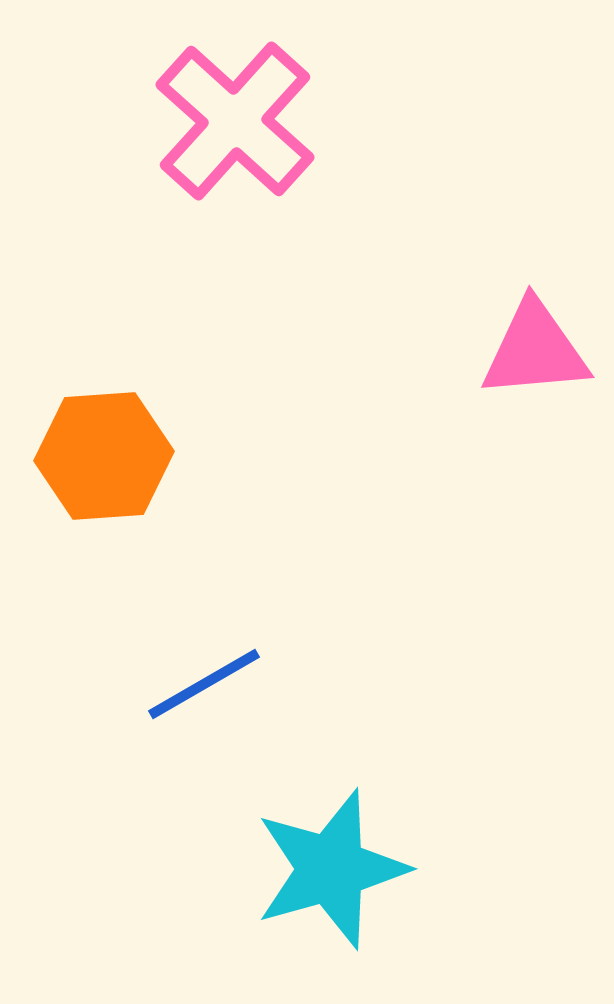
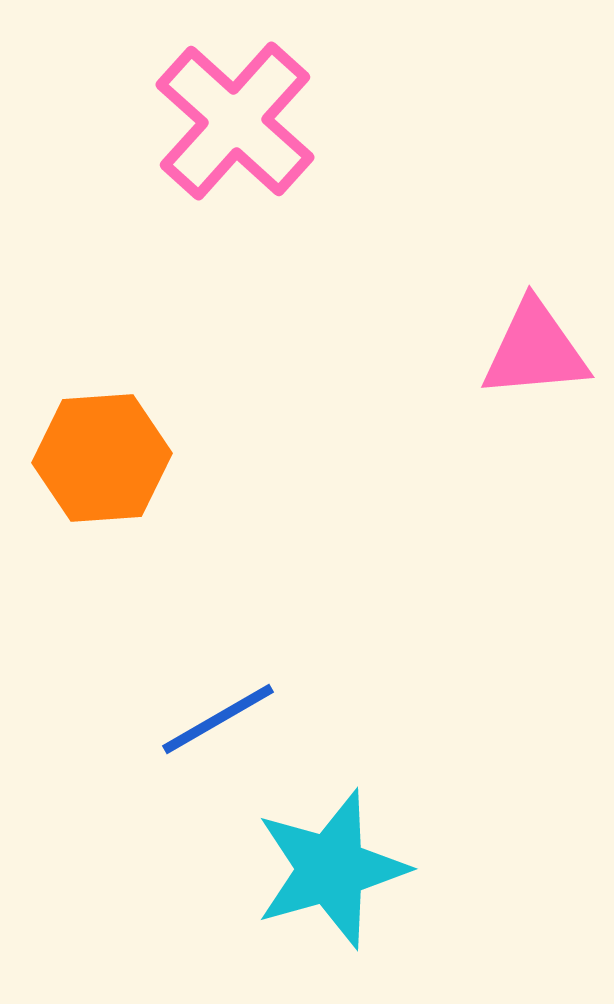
orange hexagon: moved 2 px left, 2 px down
blue line: moved 14 px right, 35 px down
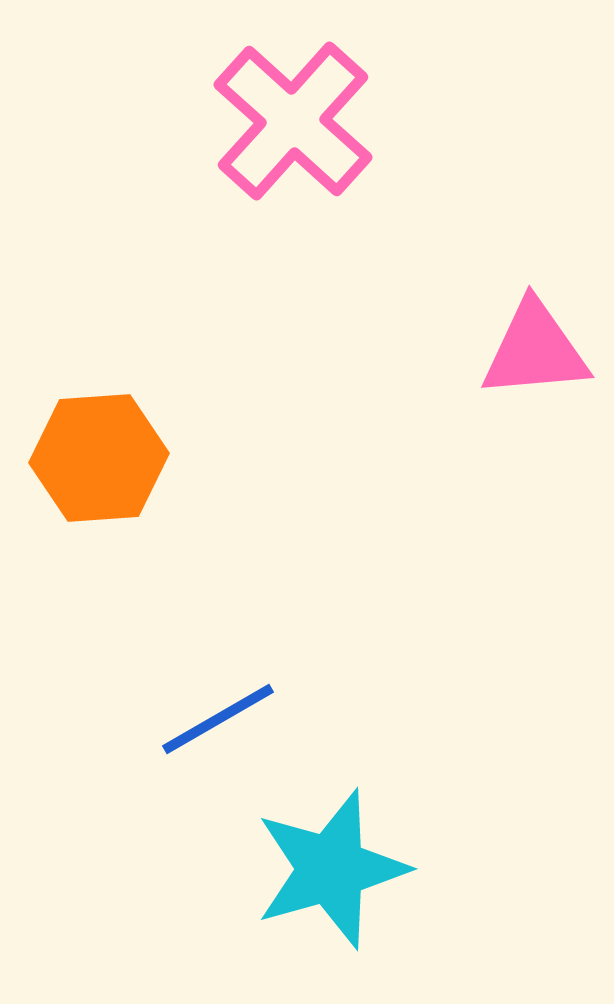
pink cross: moved 58 px right
orange hexagon: moved 3 px left
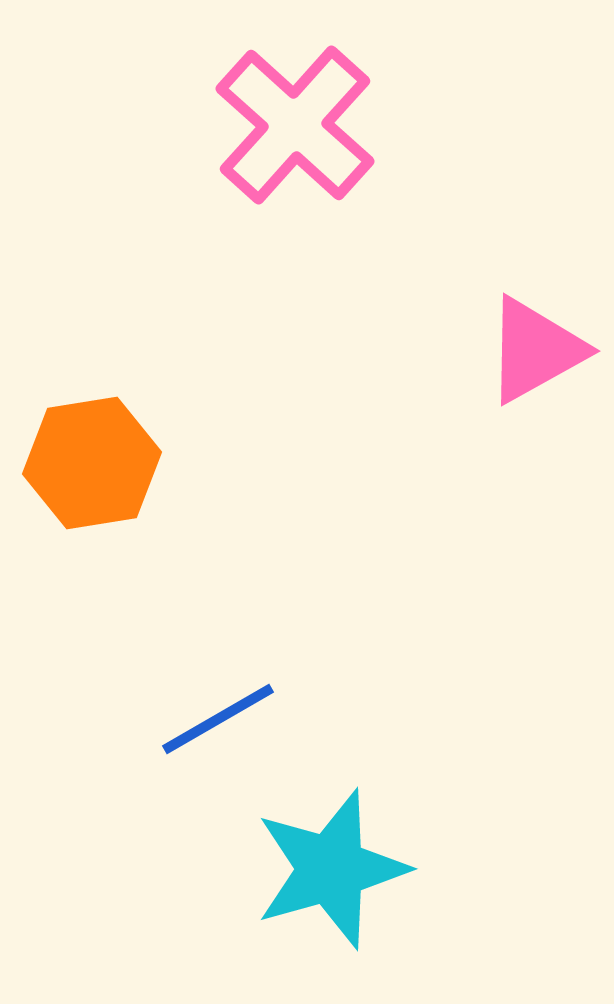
pink cross: moved 2 px right, 4 px down
pink triangle: rotated 24 degrees counterclockwise
orange hexagon: moved 7 px left, 5 px down; rotated 5 degrees counterclockwise
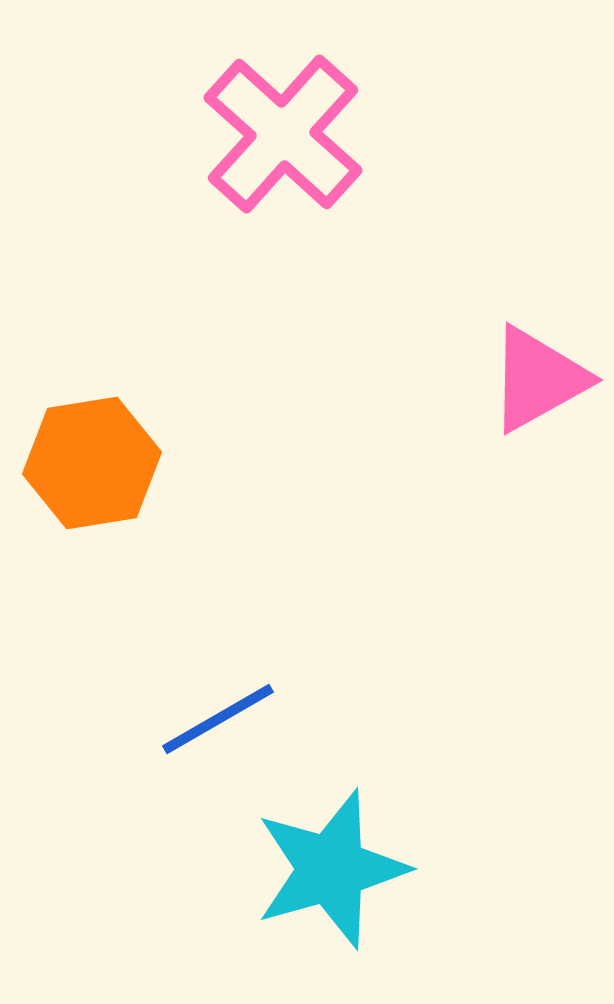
pink cross: moved 12 px left, 9 px down
pink triangle: moved 3 px right, 29 px down
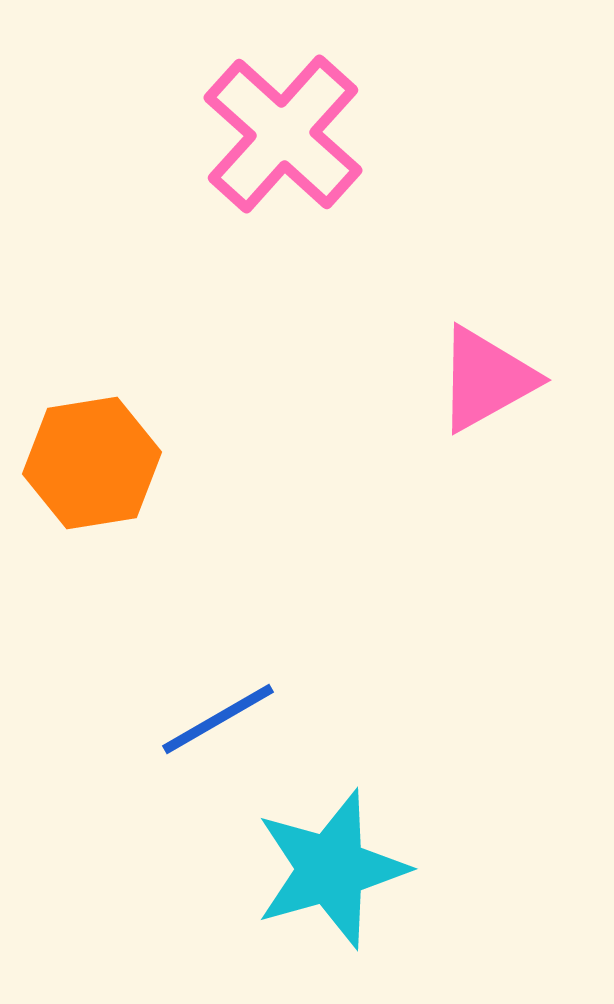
pink triangle: moved 52 px left
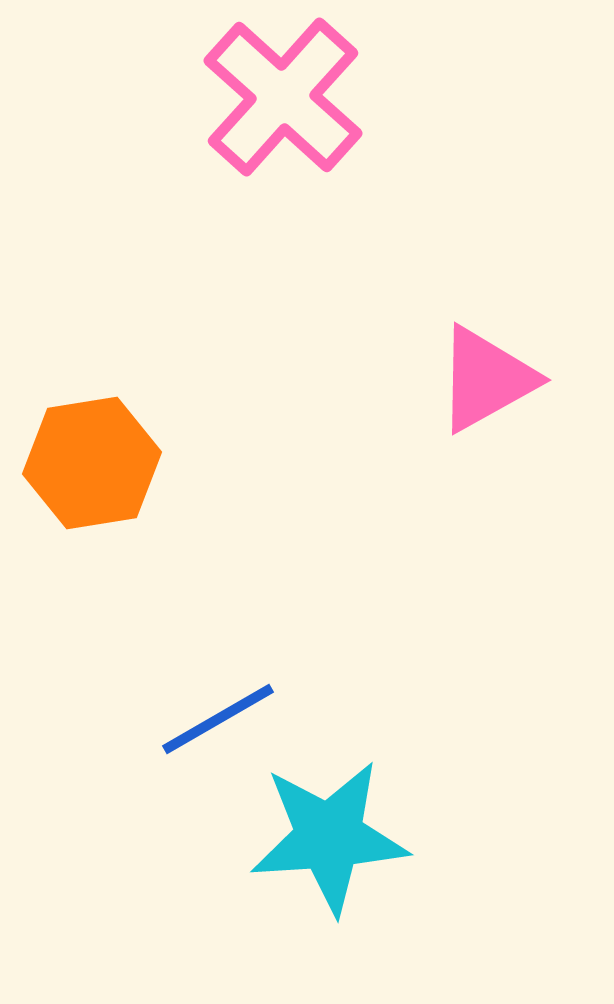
pink cross: moved 37 px up
cyan star: moved 2 px left, 32 px up; rotated 12 degrees clockwise
